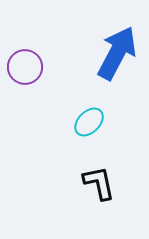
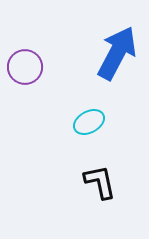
cyan ellipse: rotated 16 degrees clockwise
black L-shape: moved 1 px right, 1 px up
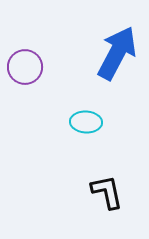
cyan ellipse: moved 3 px left; rotated 32 degrees clockwise
black L-shape: moved 7 px right, 10 px down
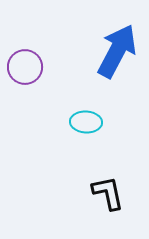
blue arrow: moved 2 px up
black L-shape: moved 1 px right, 1 px down
